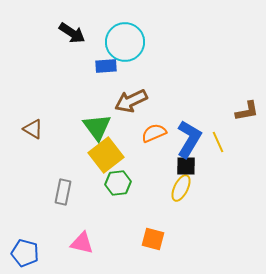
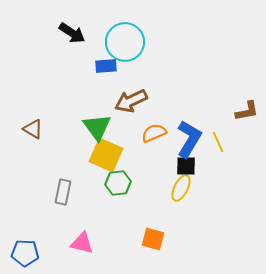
yellow square: rotated 28 degrees counterclockwise
blue pentagon: rotated 12 degrees counterclockwise
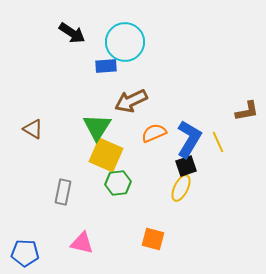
green triangle: rotated 8 degrees clockwise
black square: rotated 20 degrees counterclockwise
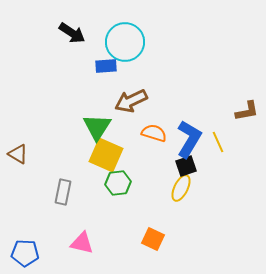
brown triangle: moved 15 px left, 25 px down
orange semicircle: rotated 40 degrees clockwise
orange square: rotated 10 degrees clockwise
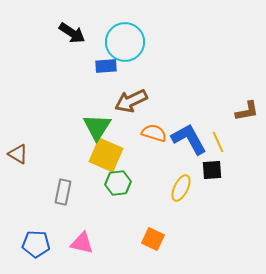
blue L-shape: rotated 60 degrees counterclockwise
black square: moved 26 px right, 4 px down; rotated 15 degrees clockwise
blue pentagon: moved 11 px right, 9 px up
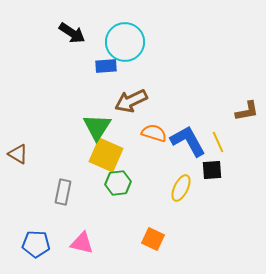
blue L-shape: moved 1 px left, 2 px down
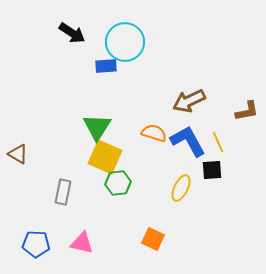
brown arrow: moved 58 px right
yellow square: moved 1 px left, 2 px down
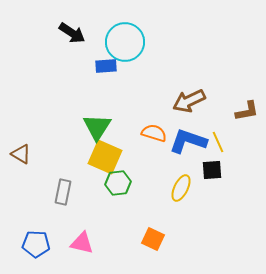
blue L-shape: rotated 42 degrees counterclockwise
brown triangle: moved 3 px right
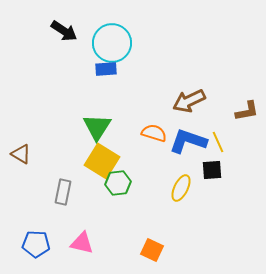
black arrow: moved 8 px left, 2 px up
cyan circle: moved 13 px left, 1 px down
blue rectangle: moved 3 px down
yellow square: moved 3 px left, 4 px down; rotated 8 degrees clockwise
orange square: moved 1 px left, 11 px down
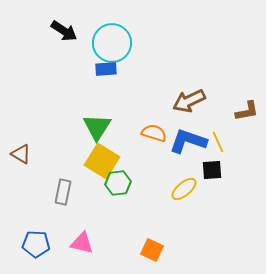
yellow ellipse: moved 3 px right, 1 px down; rotated 24 degrees clockwise
